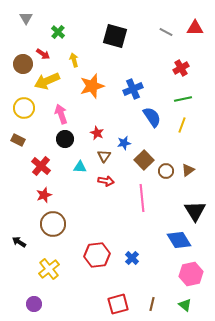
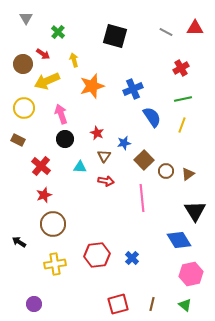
brown triangle at (188, 170): moved 4 px down
yellow cross at (49, 269): moved 6 px right, 5 px up; rotated 30 degrees clockwise
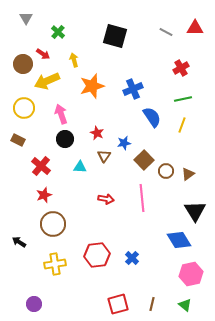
red arrow at (106, 181): moved 18 px down
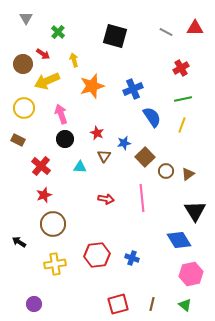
brown square at (144, 160): moved 1 px right, 3 px up
blue cross at (132, 258): rotated 24 degrees counterclockwise
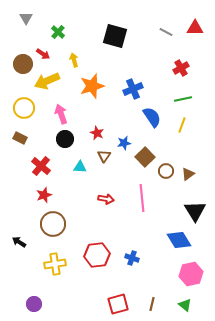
brown rectangle at (18, 140): moved 2 px right, 2 px up
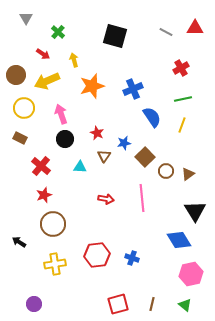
brown circle at (23, 64): moved 7 px left, 11 px down
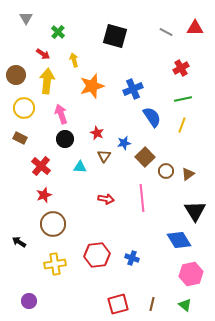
yellow arrow at (47, 81): rotated 120 degrees clockwise
purple circle at (34, 304): moved 5 px left, 3 px up
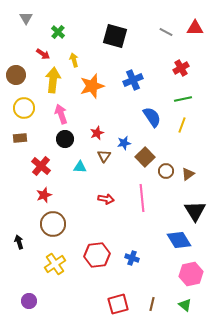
yellow arrow at (47, 81): moved 6 px right, 1 px up
blue cross at (133, 89): moved 9 px up
red star at (97, 133): rotated 24 degrees clockwise
brown rectangle at (20, 138): rotated 32 degrees counterclockwise
black arrow at (19, 242): rotated 40 degrees clockwise
yellow cross at (55, 264): rotated 25 degrees counterclockwise
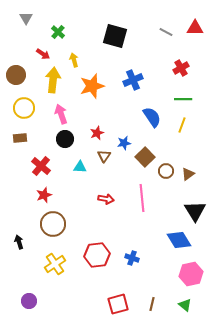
green line at (183, 99): rotated 12 degrees clockwise
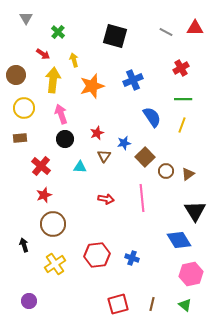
black arrow at (19, 242): moved 5 px right, 3 px down
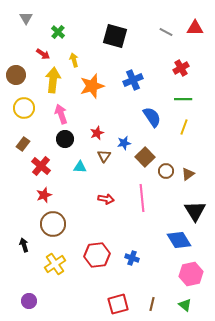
yellow line at (182, 125): moved 2 px right, 2 px down
brown rectangle at (20, 138): moved 3 px right, 6 px down; rotated 48 degrees counterclockwise
